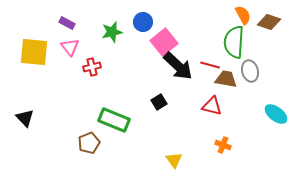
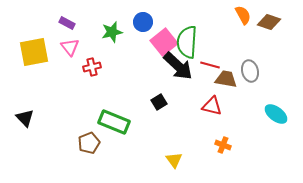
green semicircle: moved 47 px left
yellow square: rotated 16 degrees counterclockwise
green rectangle: moved 2 px down
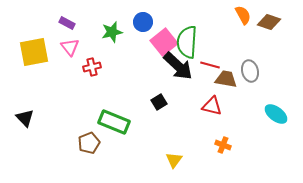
yellow triangle: rotated 12 degrees clockwise
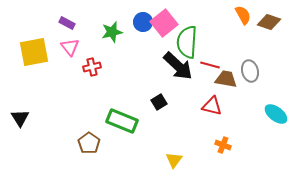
pink square: moved 19 px up
black triangle: moved 5 px left; rotated 12 degrees clockwise
green rectangle: moved 8 px right, 1 px up
brown pentagon: rotated 15 degrees counterclockwise
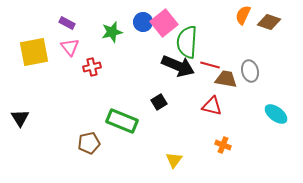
orange semicircle: rotated 126 degrees counterclockwise
black arrow: rotated 20 degrees counterclockwise
brown pentagon: rotated 25 degrees clockwise
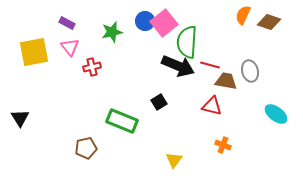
blue circle: moved 2 px right, 1 px up
brown trapezoid: moved 2 px down
brown pentagon: moved 3 px left, 5 px down
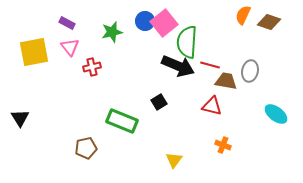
gray ellipse: rotated 25 degrees clockwise
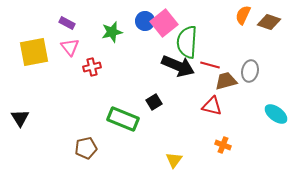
brown trapezoid: rotated 25 degrees counterclockwise
black square: moved 5 px left
green rectangle: moved 1 px right, 2 px up
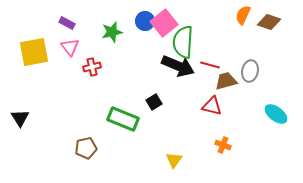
green semicircle: moved 4 px left
